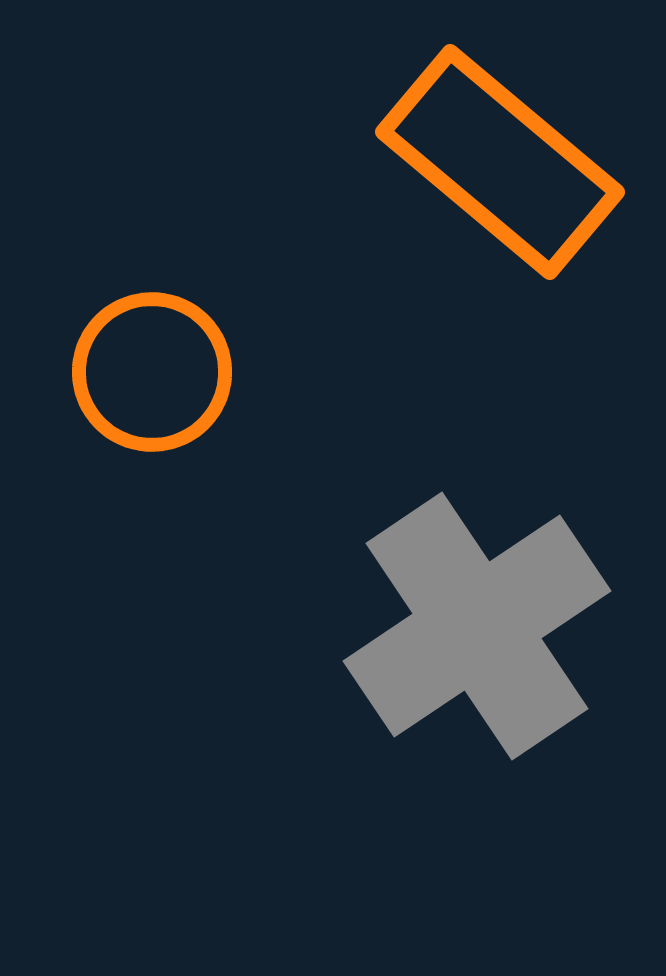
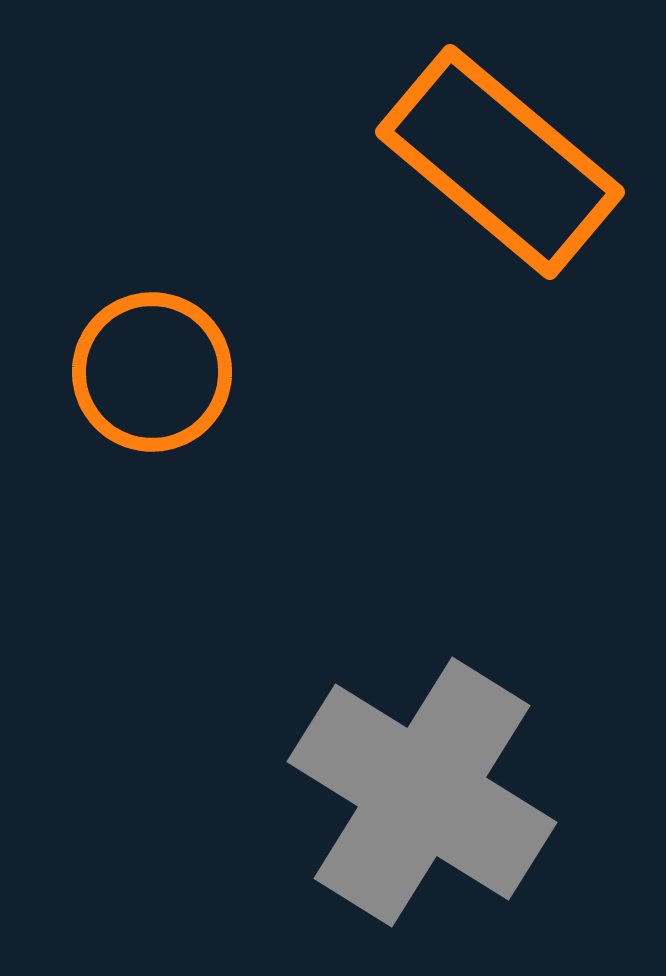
gray cross: moved 55 px left, 166 px down; rotated 24 degrees counterclockwise
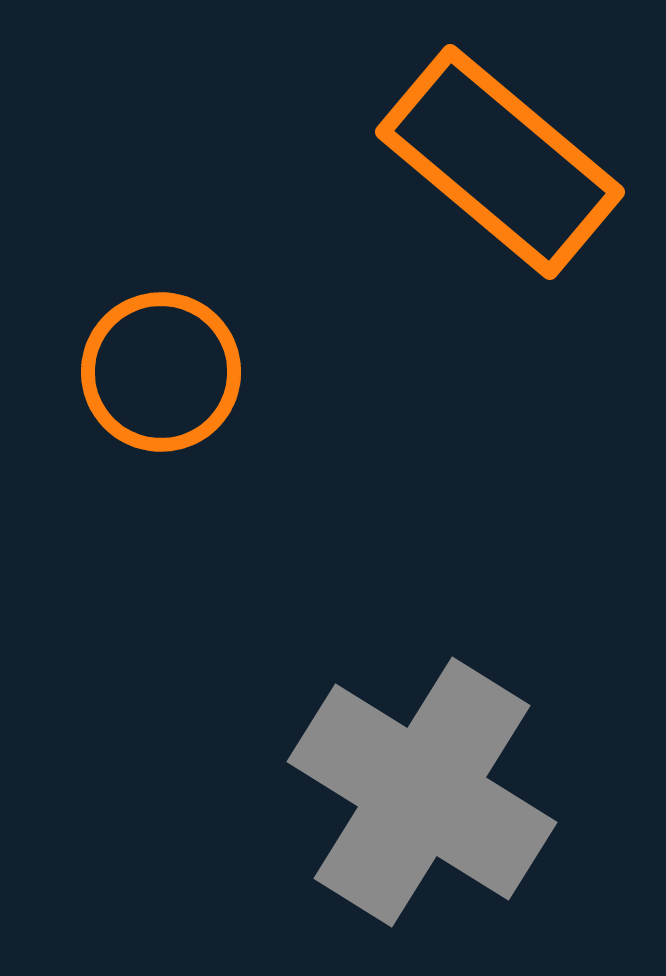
orange circle: moved 9 px right
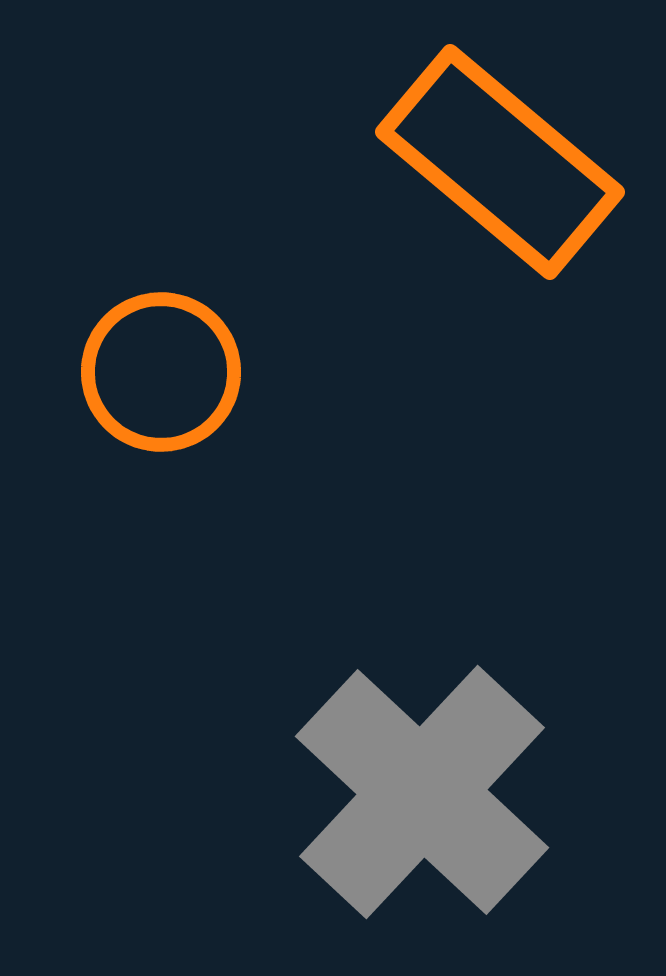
gray cross: rotated 11 degrees clockwise
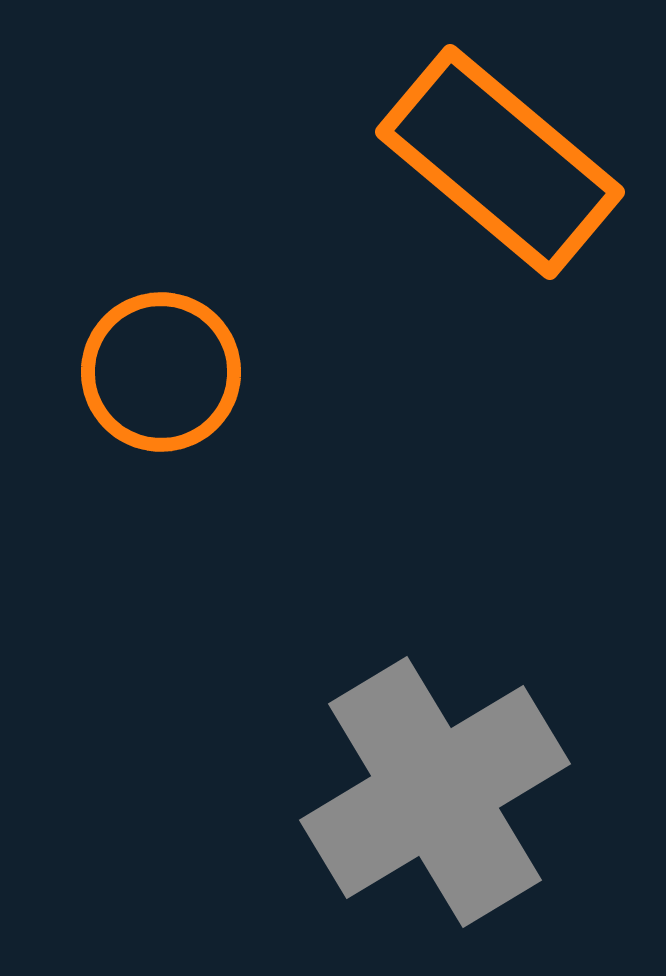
gray cross: moved 13 px right; rotated 16 degrees clockwise
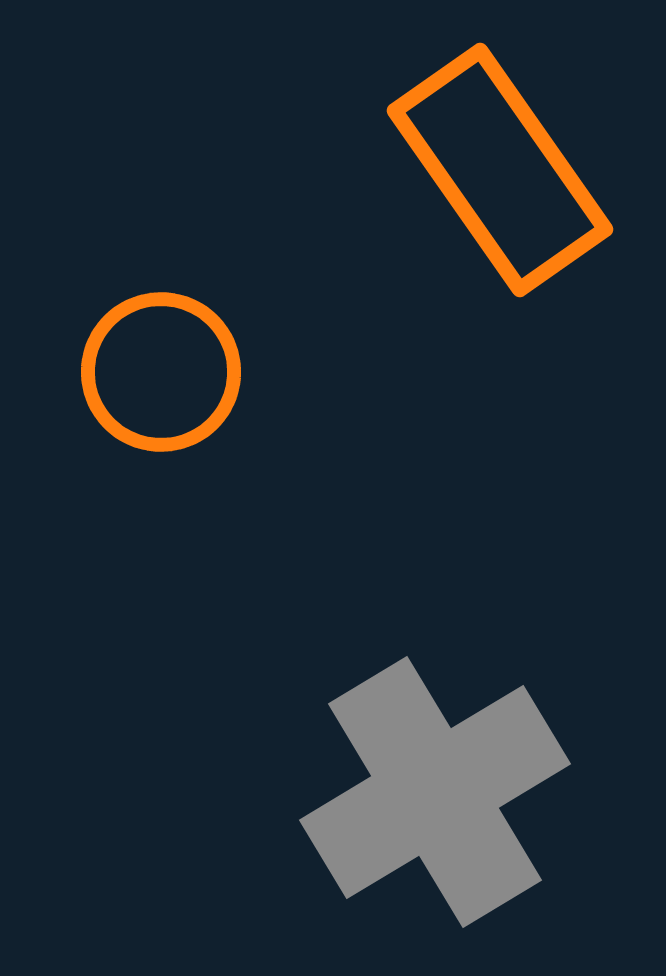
orange rectangle: moved 8 px down; rotated 15 degrees clockwise
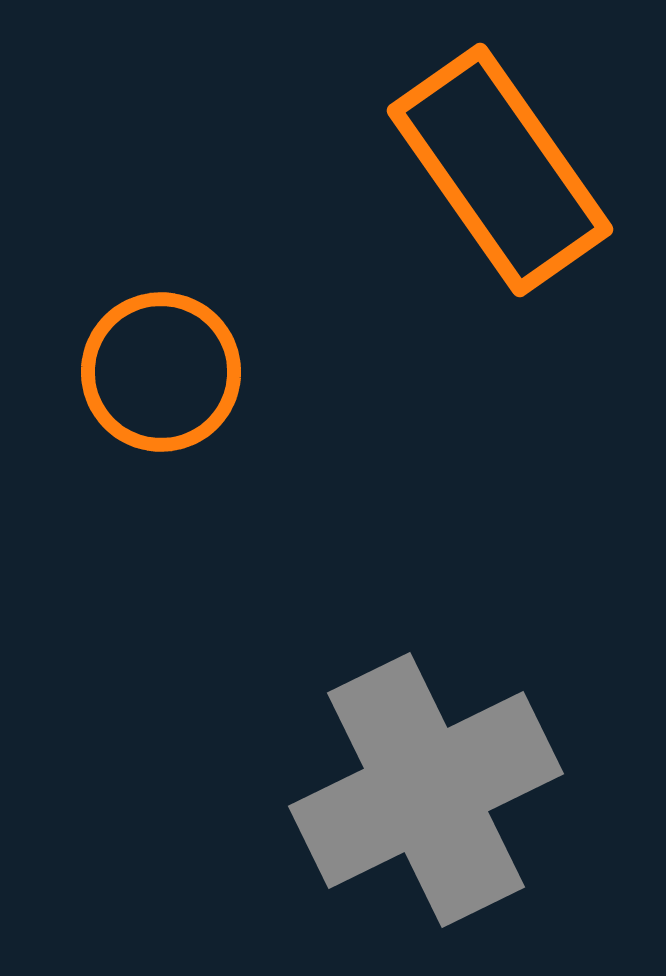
gray cross: moved 9 px left, 2 px up; rotated 5 degrees clockwise
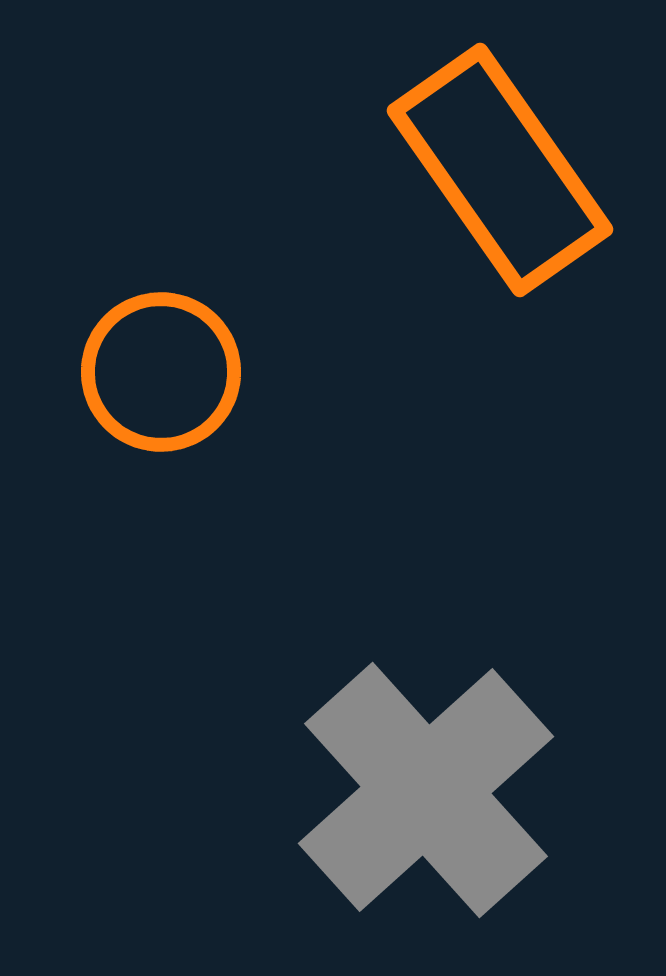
gray cross: rotated 16 degrees counterclockwise
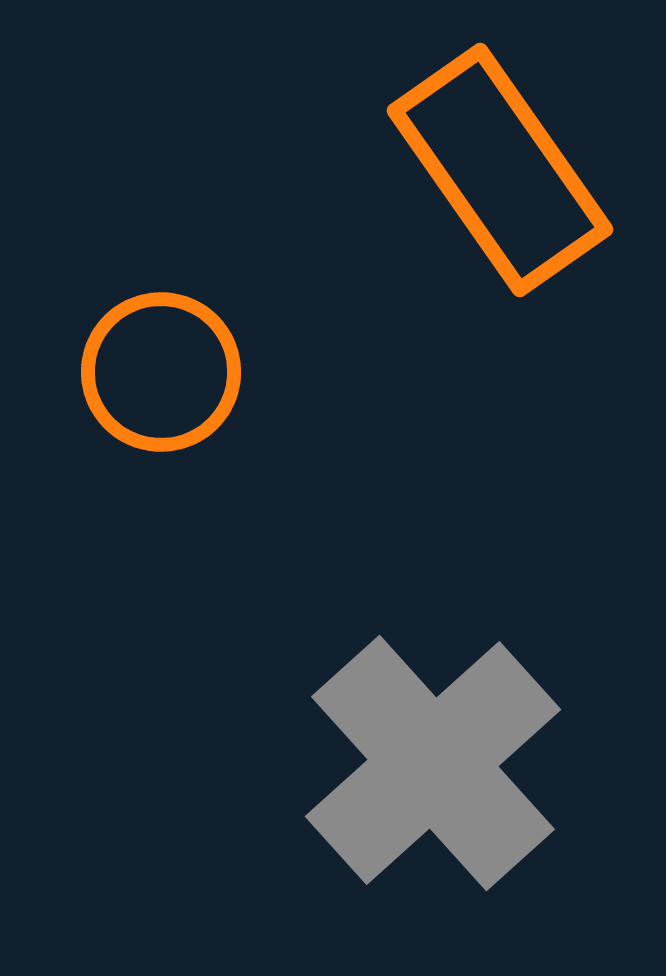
gray cross: moved 7 px right, 27 px up
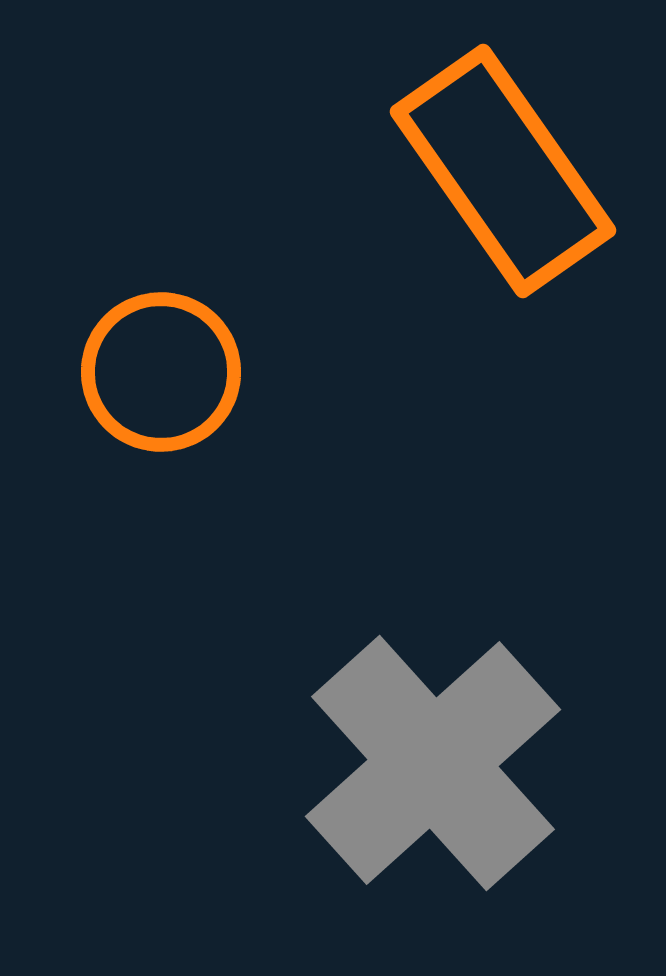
orange rectangle: moved 3 px right, 1 px down
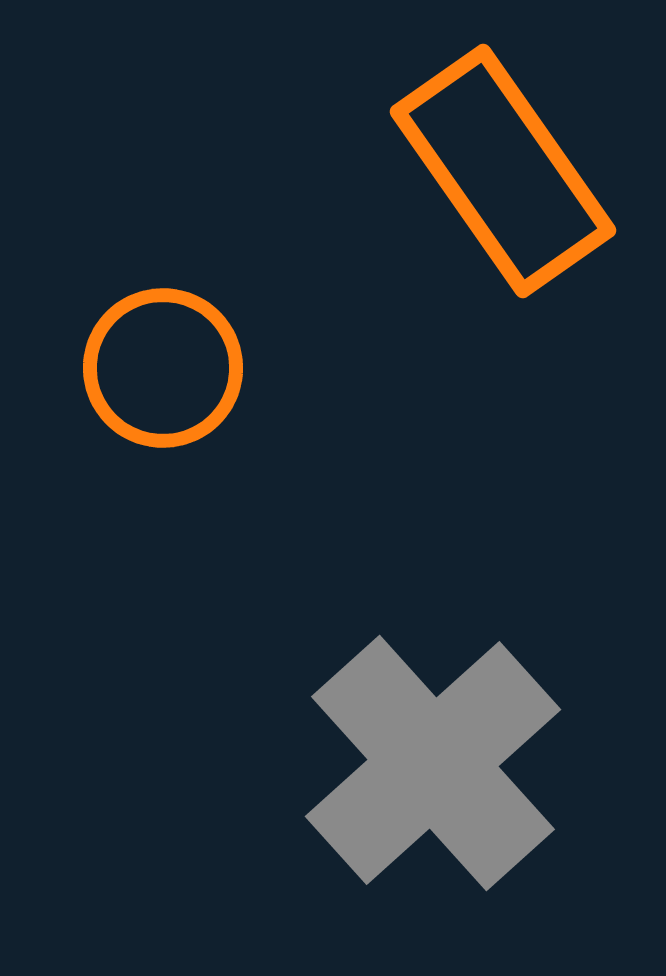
orange circle: moved 2 px right, 4 px up
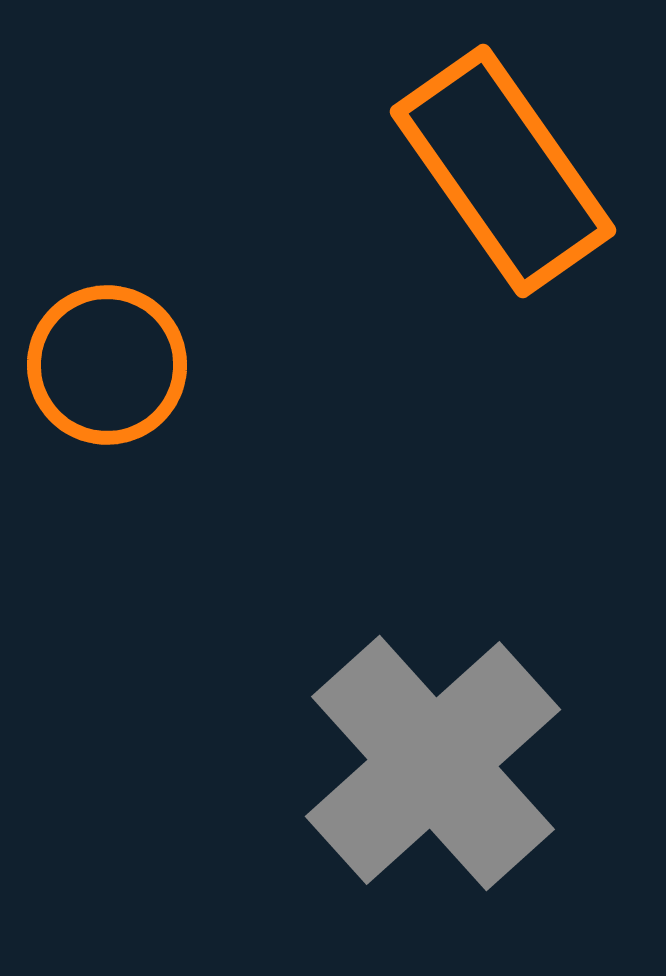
orange circle: moved 56 px left, 3 px up
